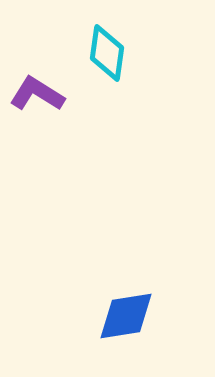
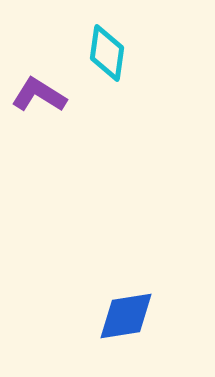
purple L-shape: moved 2 px right, 1 px down
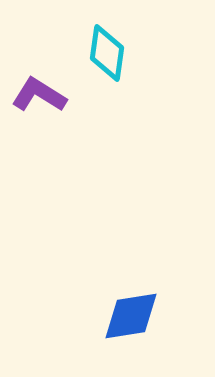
blue diamond: moved 5 px right
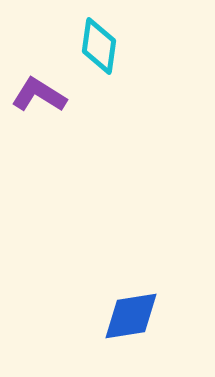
cyan diamond: moved 8 px left, 7 px up
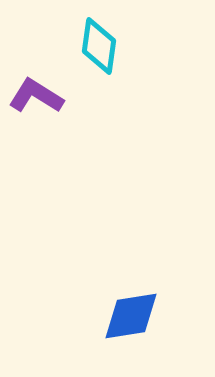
purple L-shape: moved 3 px left, 1 px down
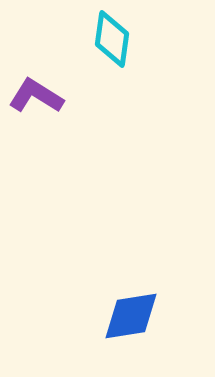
cyan diamond: moved 13 px right, 7 px up
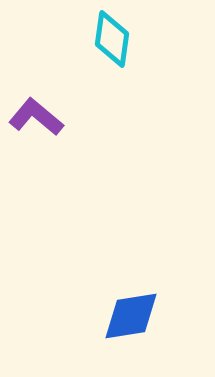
purple L-shape: moved 21 px down; rotated 8 degrees clockwise
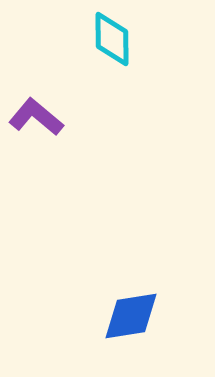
cyan diamond: rotated 8 degrees counterclockwise
